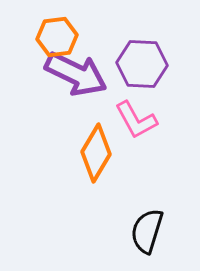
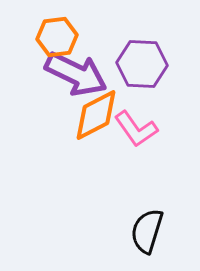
pink L-shape: moved 9 px down; rotated 6 degrees counterclockwise
orange diamond: moved 38 px up; rotated 32 degrees clockwise
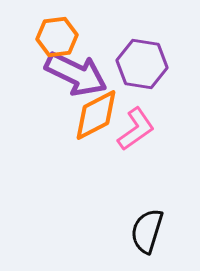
purple hexagon: rotated 6 degrees clockwise
pink L-shape: rotated 90 degrees counterclockwise
